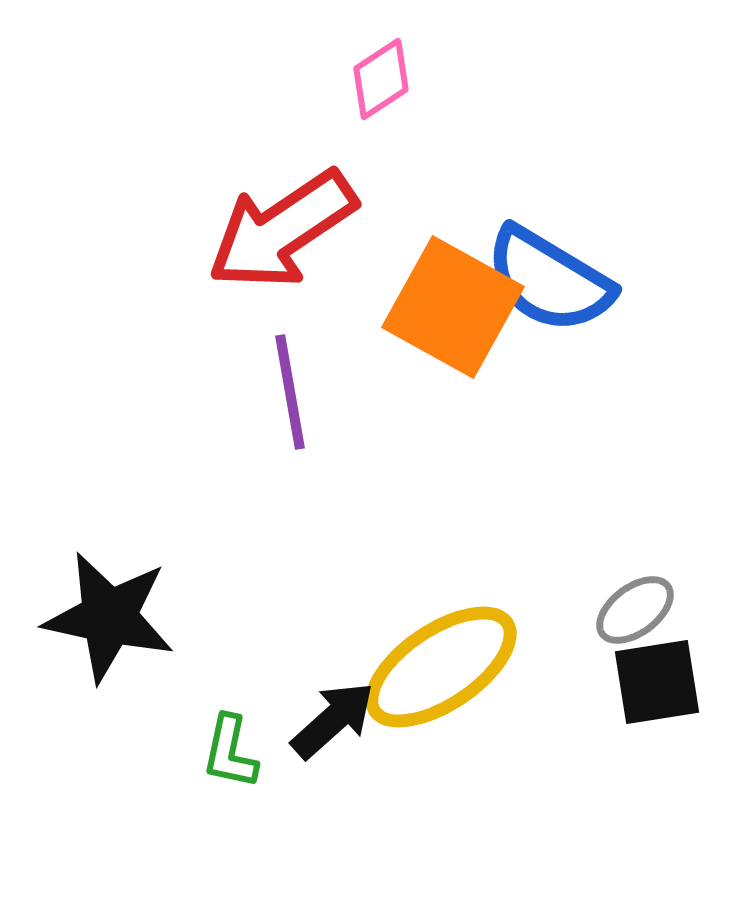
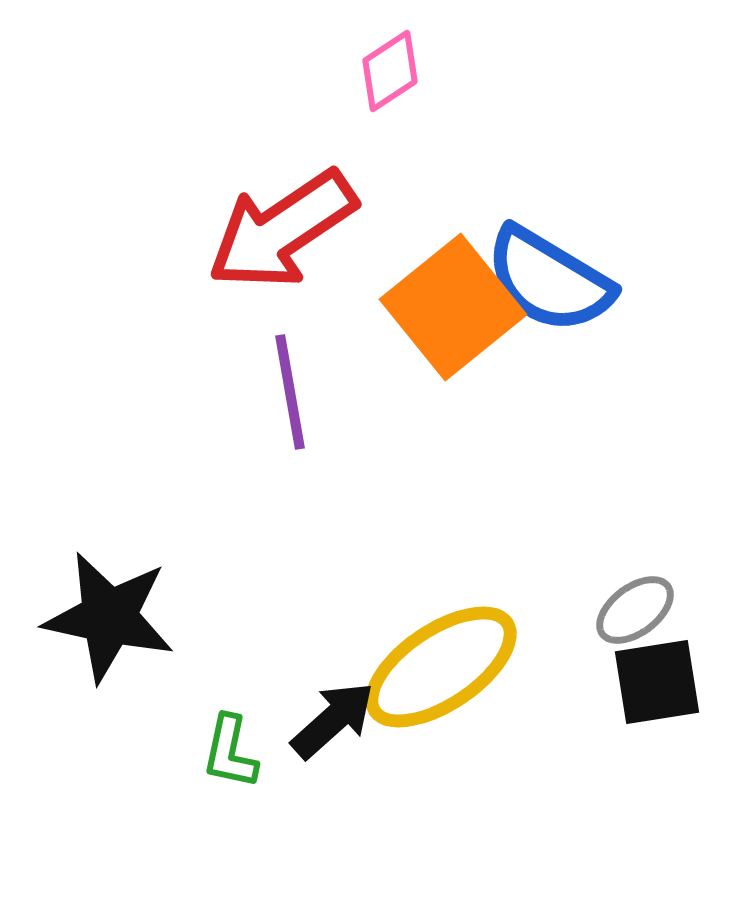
pink diamond: moved 9 px right, 8 px up
orange square: rotated 22 degrees clockwise
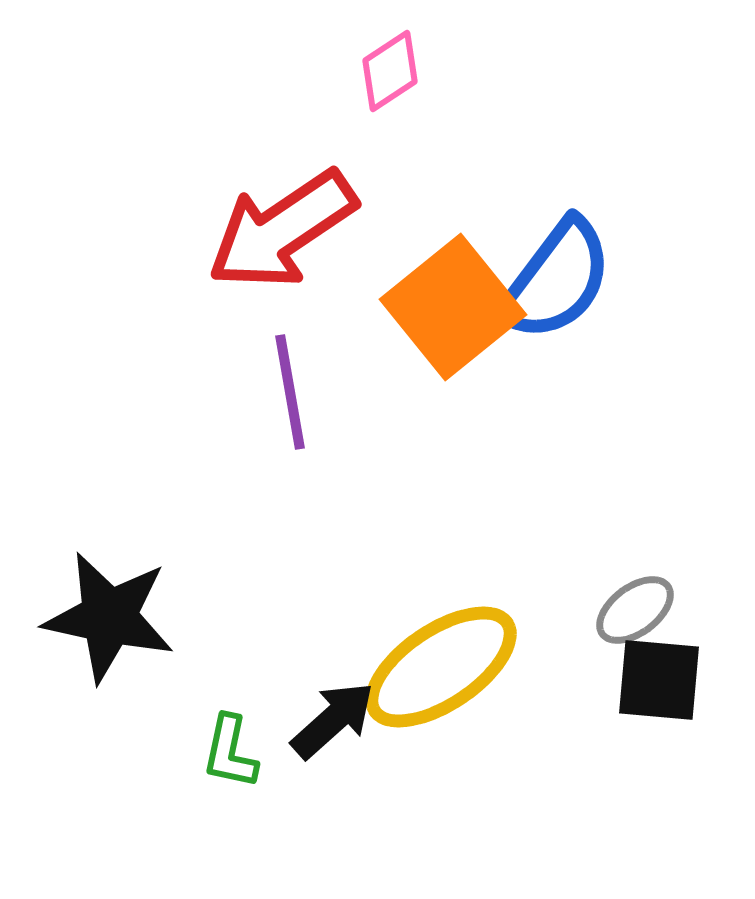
blue semicircle: moved 7 px right; rotated 84 degrees counterclockwise
black square: moved 2 px right, 2 px up; rotated 14 degrees clockwise
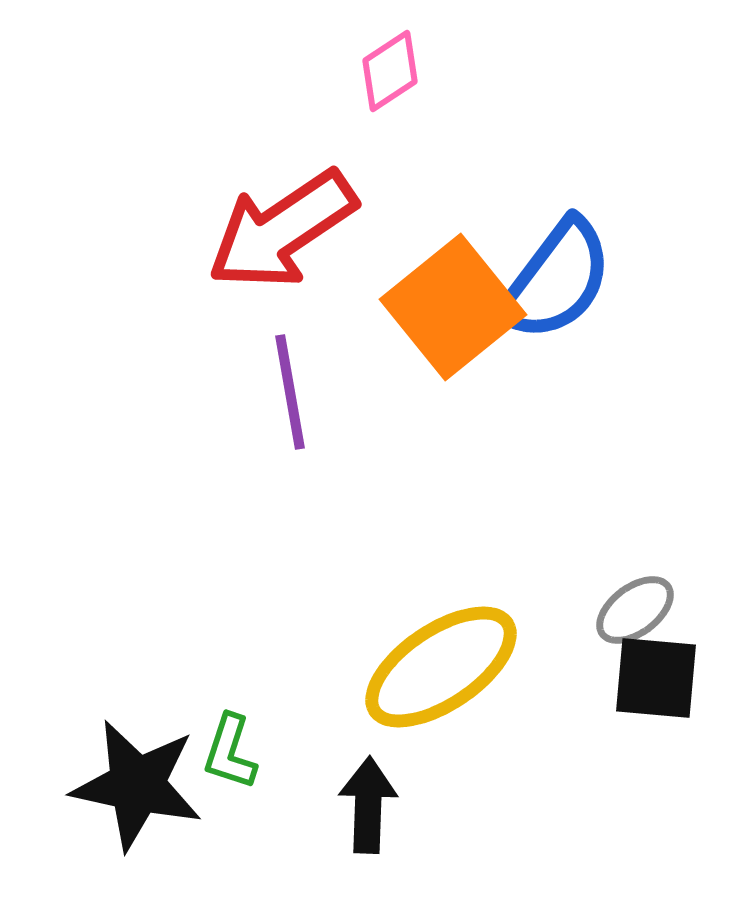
black star: moved 28 px right, 168 px down
black square: moved 3 px left, 2 px up
black arrow: moved 35 px right, 85 px down; rotated 46 degrees counterclockwise
green L-shape: rotated 6 degrees clockwise
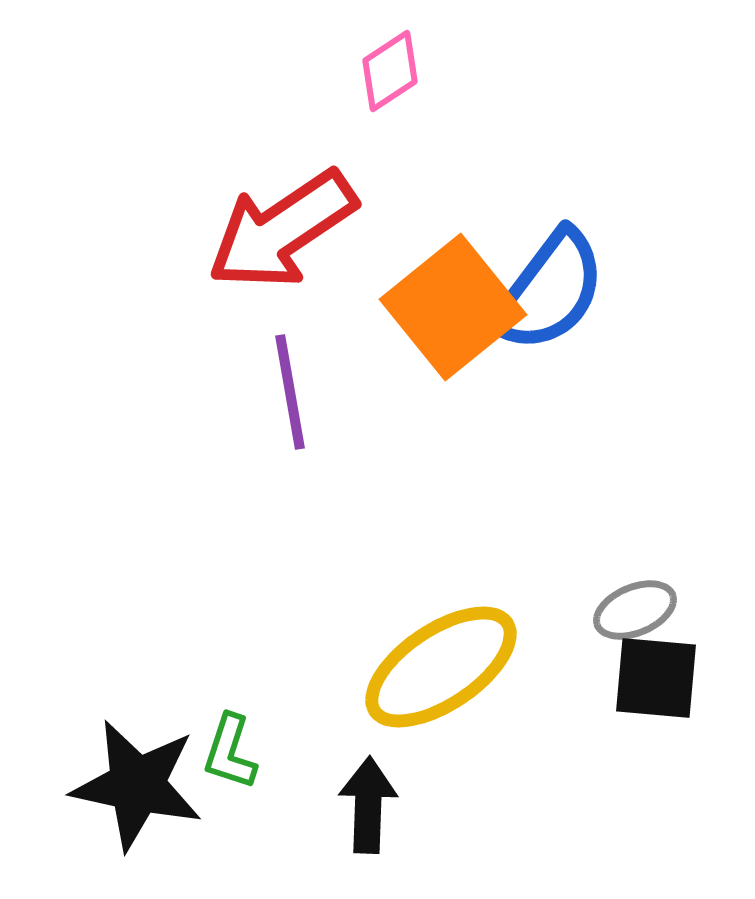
blue semicircle: moved 7 px left, 11 px down
gray ellipse: rotated 14 degrees clockwise
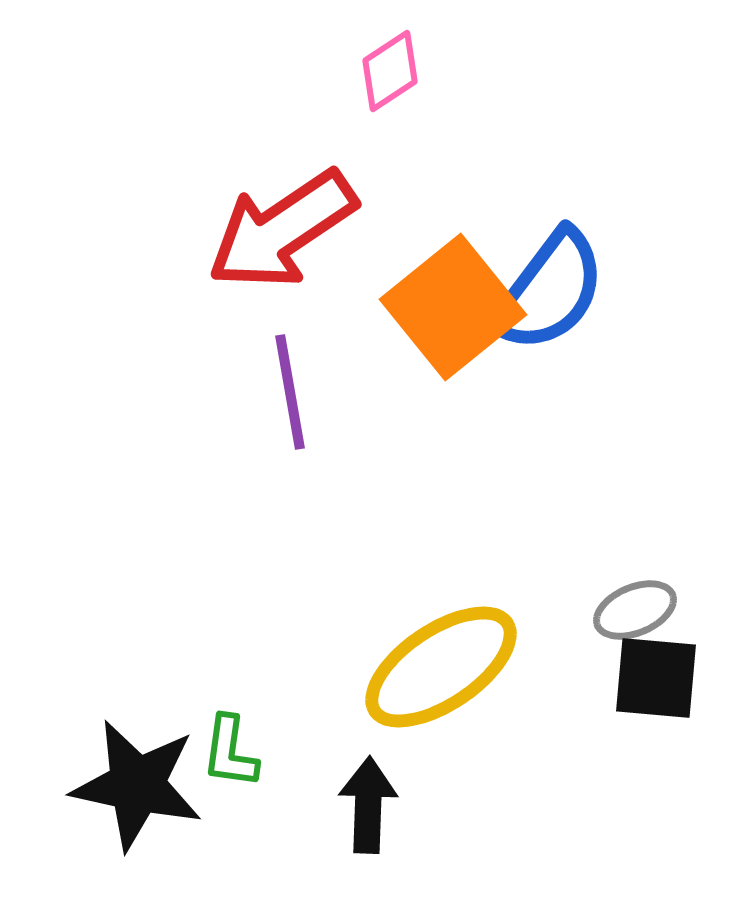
green L-shape: rotated 10 degrees counterclockwise
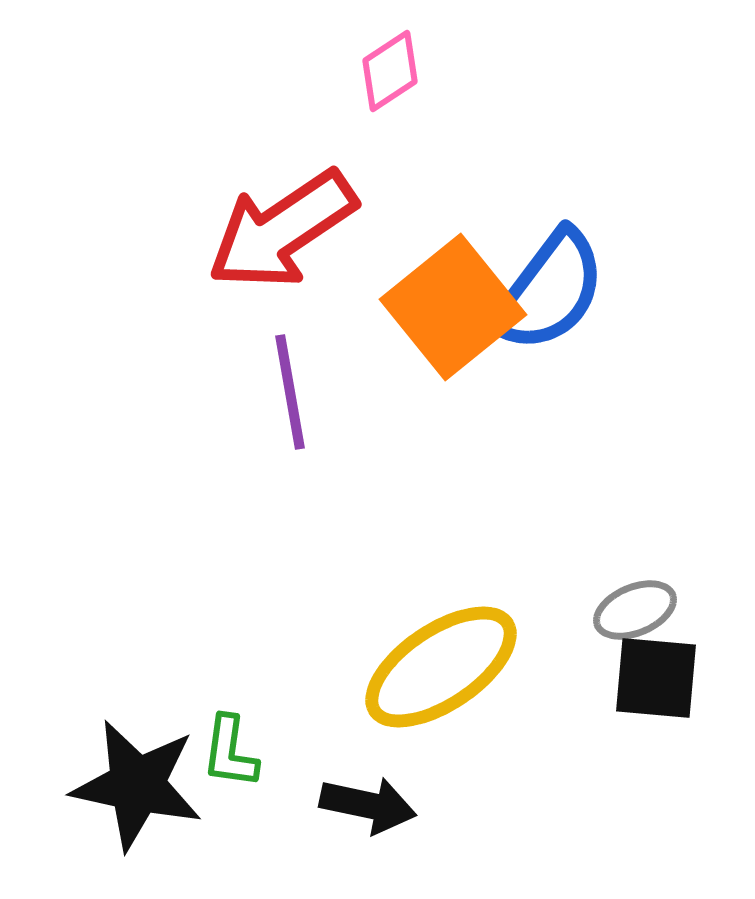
black arrow: rotated 100 degrees clockwise
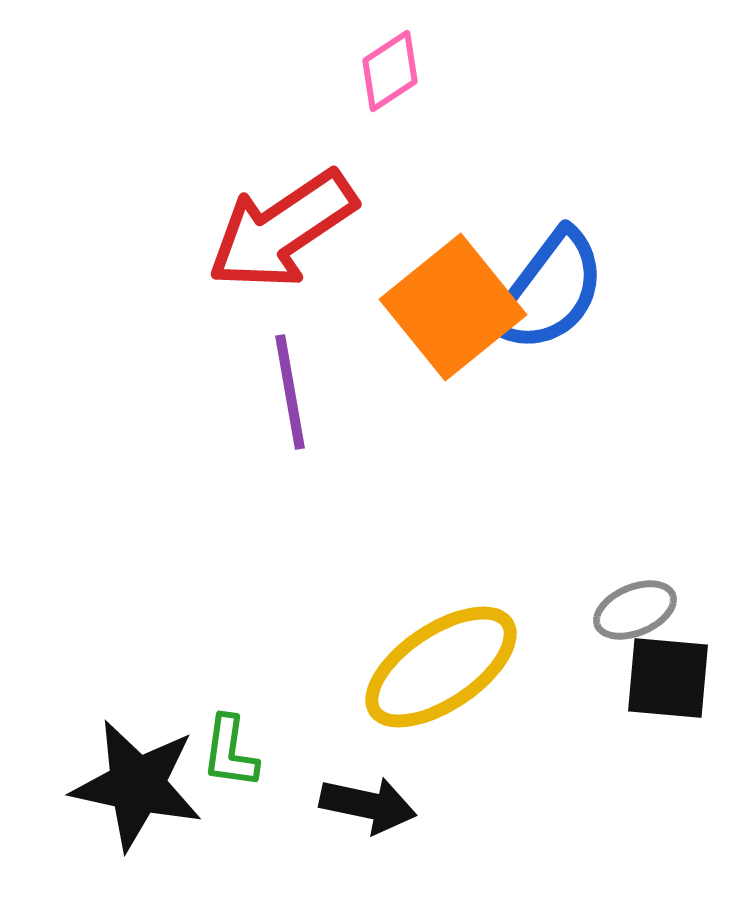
black square: moved 12 px right
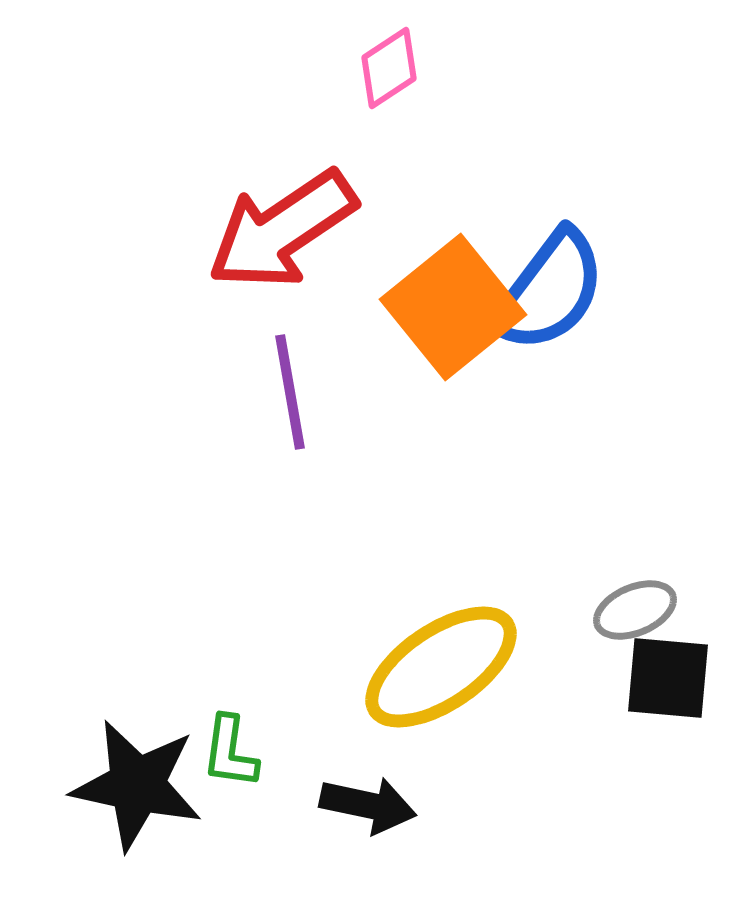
pink diamond: moved 1 px left, 3 px up
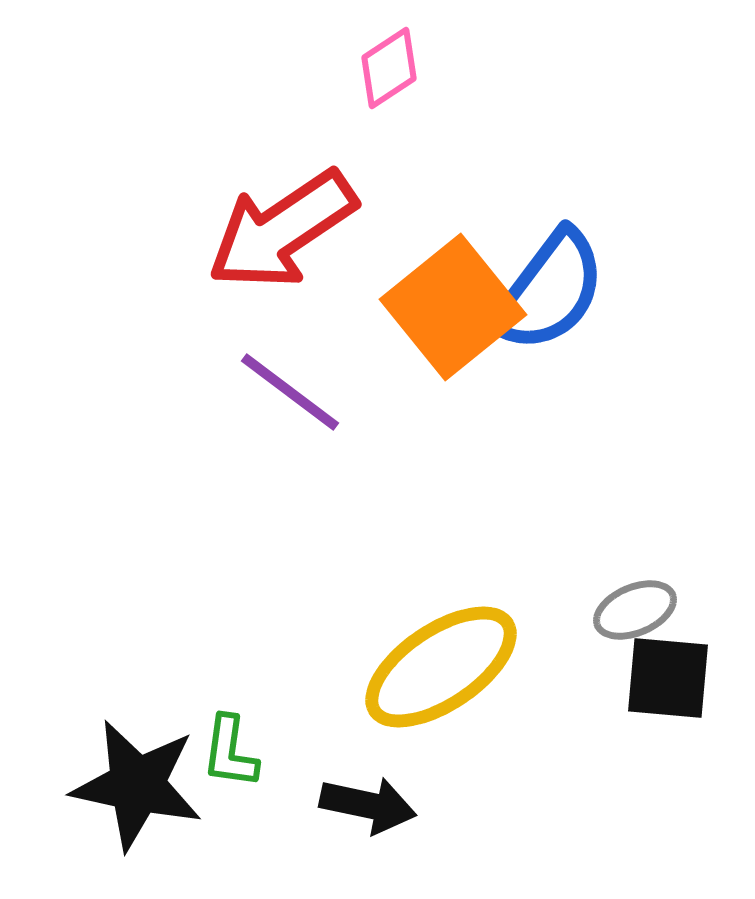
purple line: rotated 43 degrees counterclockwise
